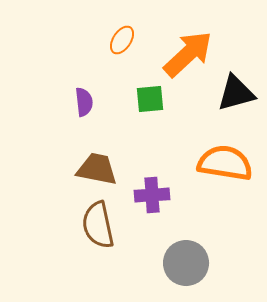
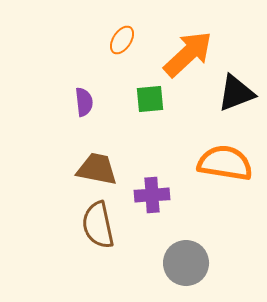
black triangle: rotated 6 degrees counterclockwise
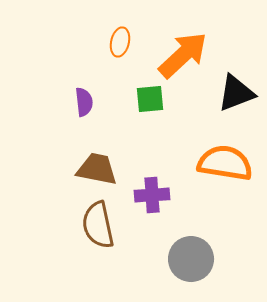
orange ellipse: moved 2 px left, 2 px down; rotated 20 degrees counterclockwise
orange arrow: moved 5 px left, 1 px down
gray circle: moved 5 px right, 4 px up
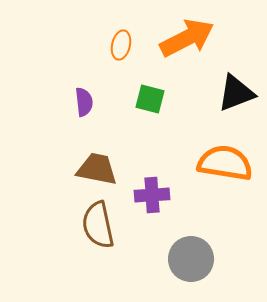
orange ellipse: moved 1 px right, 3 px down
orange arrow: moved 4 px right, 17 px up; rotated 16 degrees clockwise
green square: rotated 20 degrees clockwise
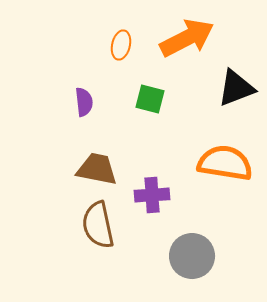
black triangle: moved 5 px up
gray circle: moved 1 px right, 3 px up
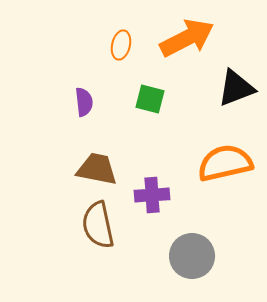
orange semicircle: rotated 22 degrees counterclockwise
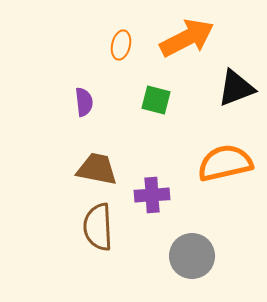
green square: moved 6 px right, 1 px down
brown semicircle: moved 2 px down; rotated 9 degrees clockwise
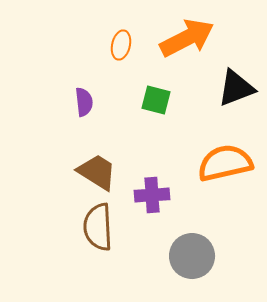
brown trapezoid: moved 3 px down; rotated 21 degrees clockwise
